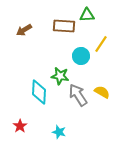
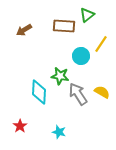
green triangle: rotated 35 degrees counterclockwise
gray arrow: moved 1 px up
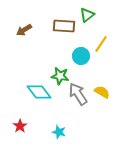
cyan diamond: rotated 40 degrees counterclockwise
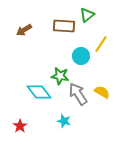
cyan star: moved 5 px right, 11 px up
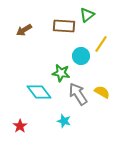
green star: moved 1 px right, 3 px up
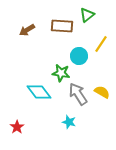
brown rectangle: moved 2 px left
brown arrow: moved 3 px right
cyan circle: moved 2 px left
cyan star: moved 5 px right, 1 px down
red star: moved 3 px left, 1 px down
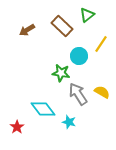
brown rectangle: rotated 40 degrees clockwise
cyan diamond: moved 4 px right, 17 px down
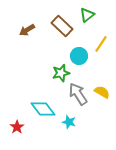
green star: rotated 24 degrees counterclockwise
